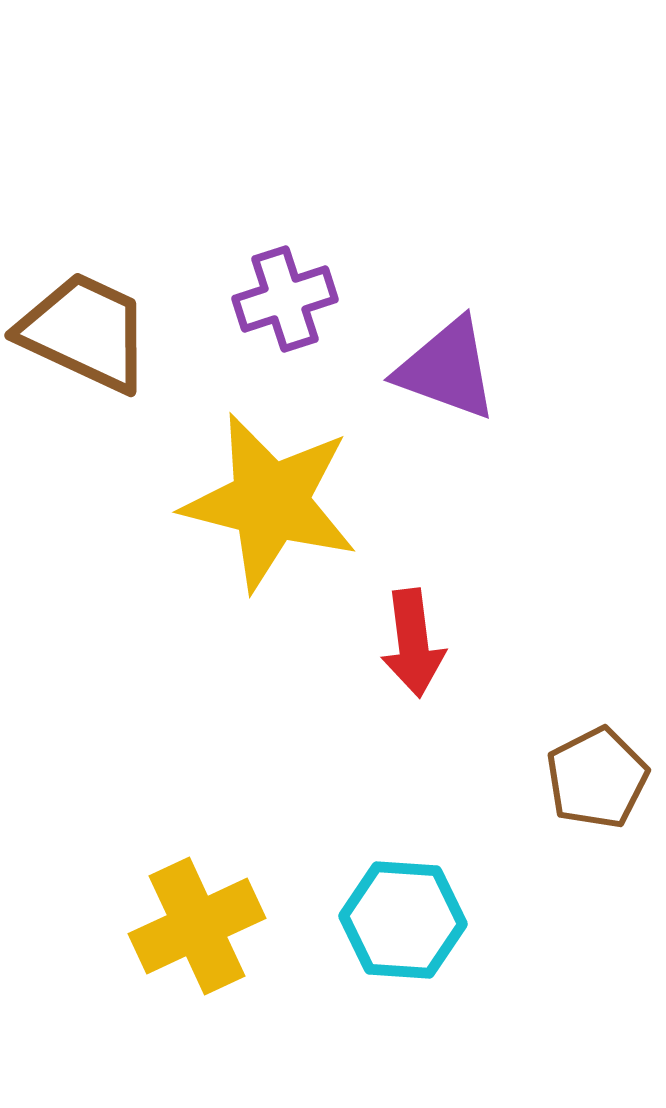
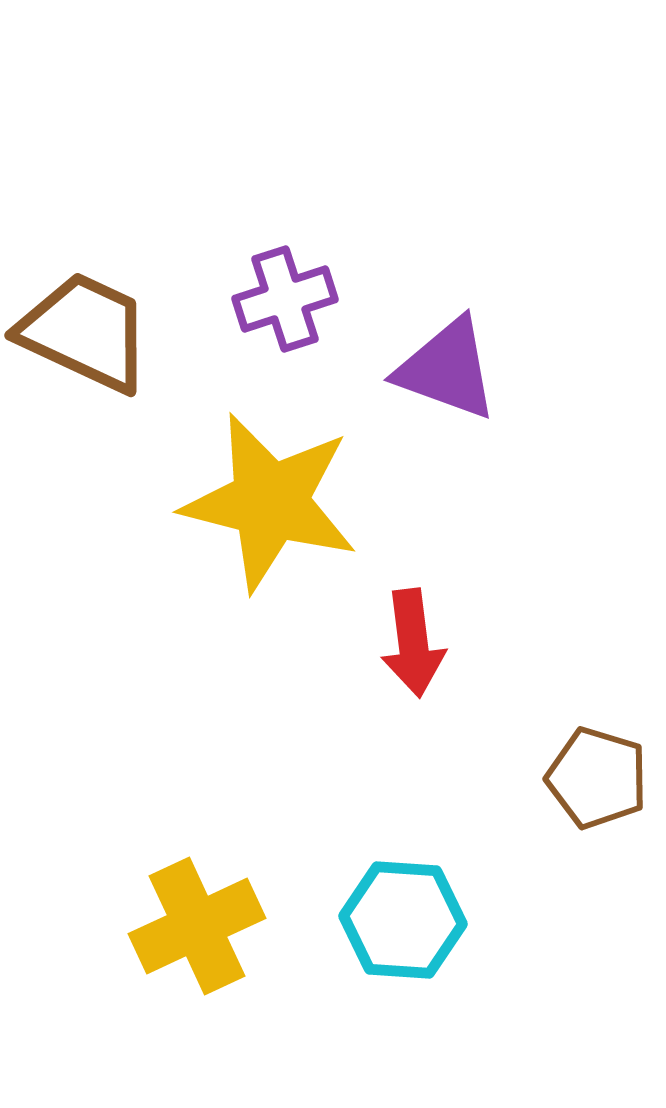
brown pentagon: rotated 28 degrees counterclockwise
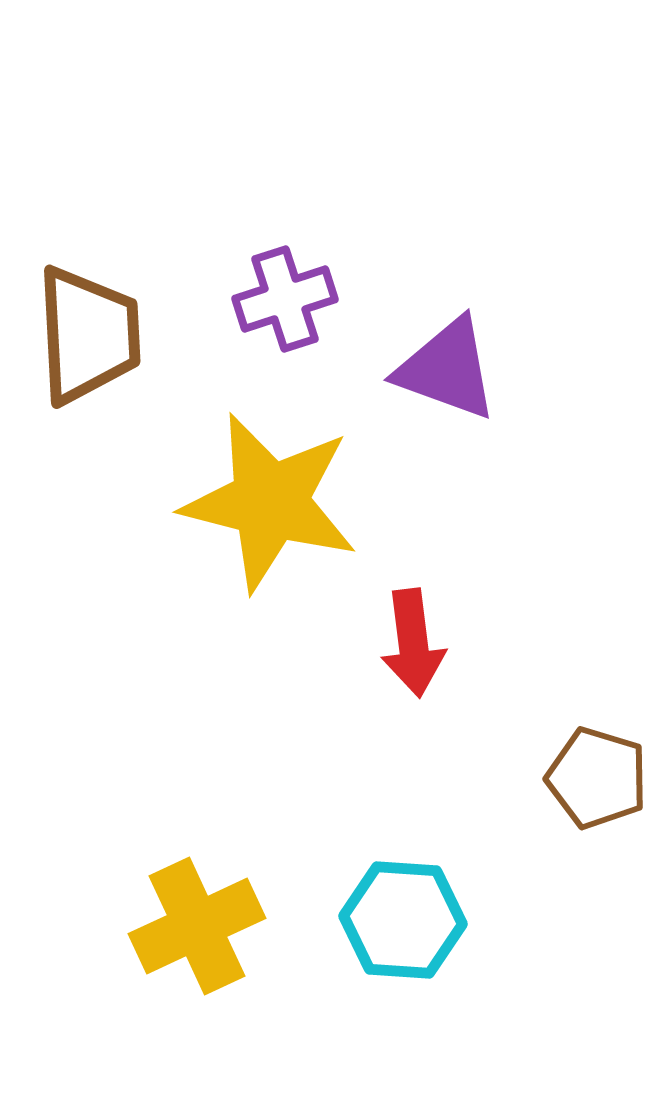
brown trapezoid: moved 3 px right, 3 px down; rotated 62 degrees clockwise
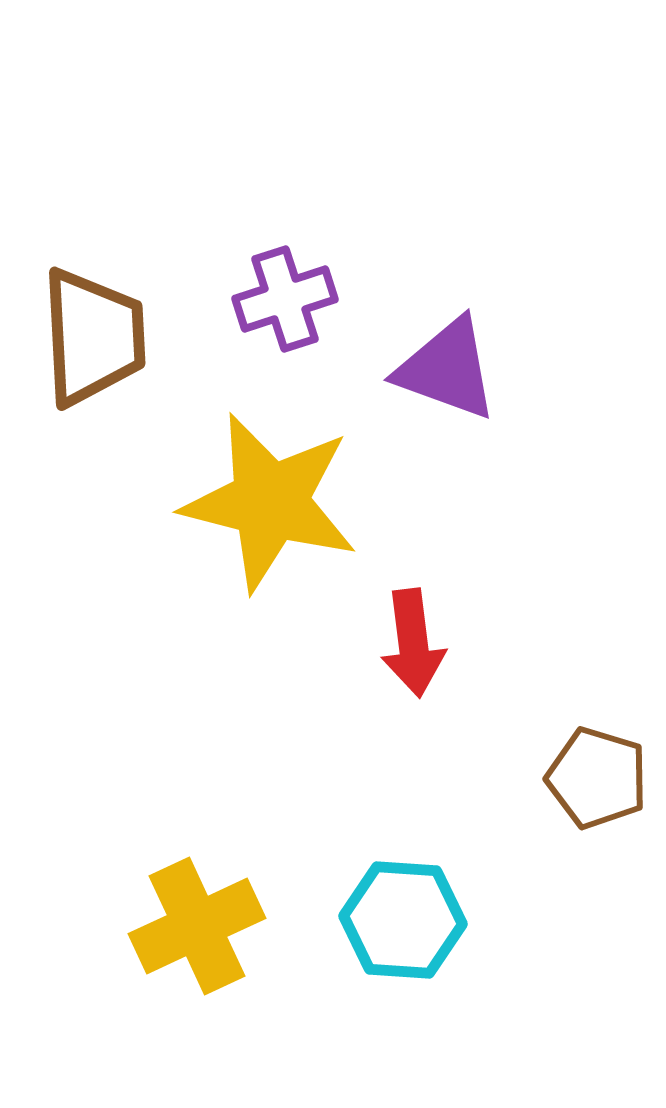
brown trapezoid: moved 5 px right, 2 px down
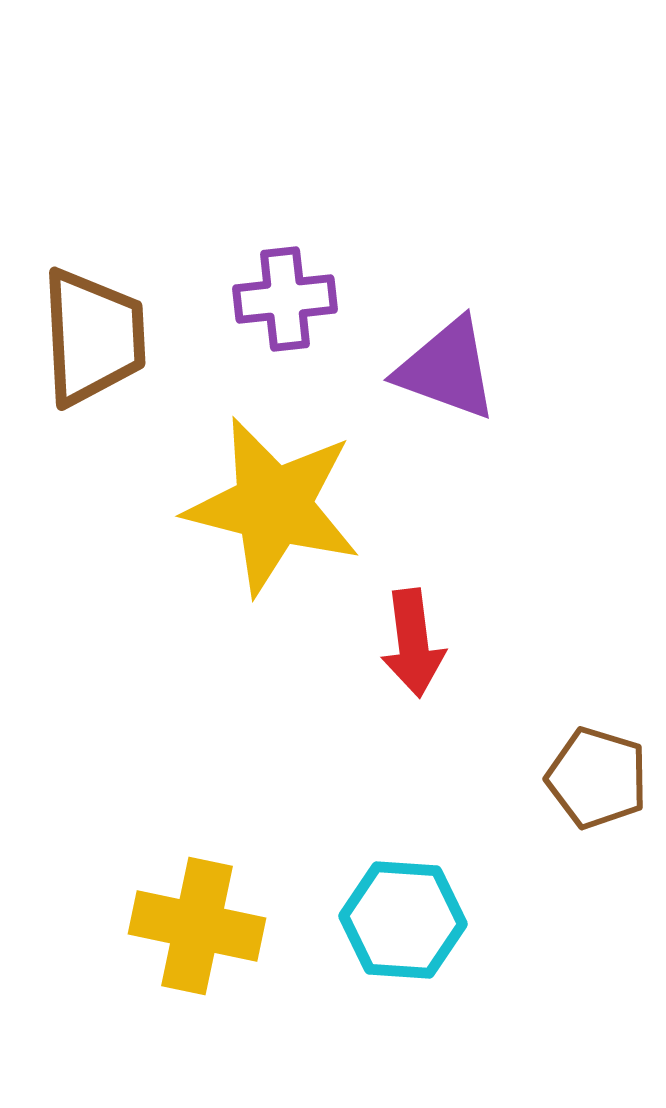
purple cross: rotated 12 degrees clockwise
yellow star: moved 3 px right, 4 px down
yellow cross: rotated 37 degrees clockwise
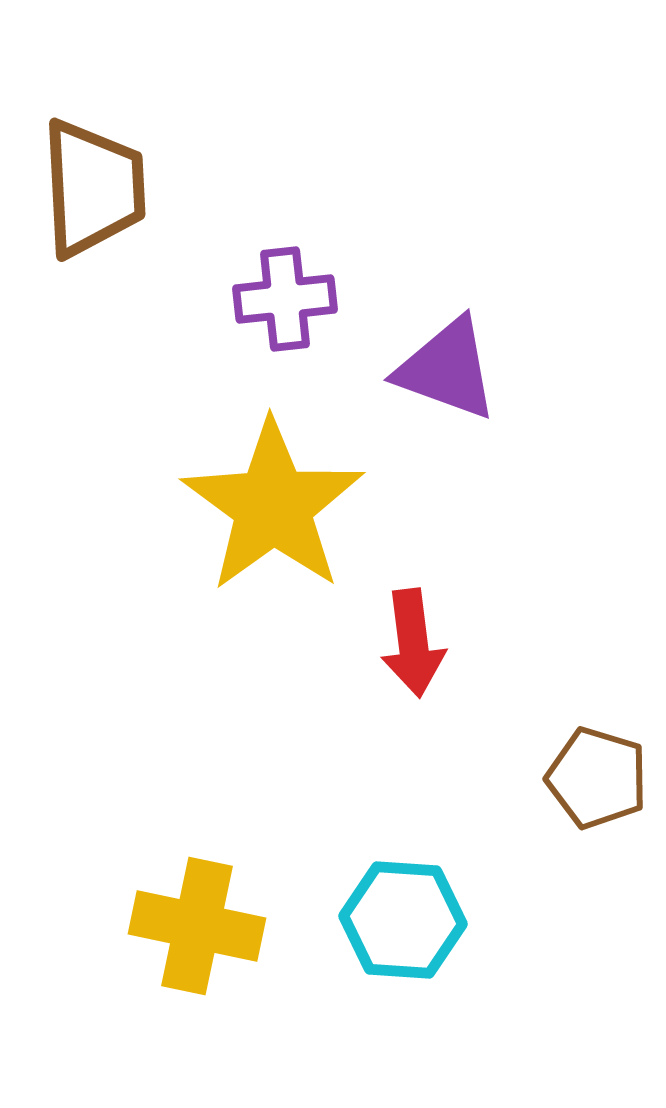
brown trapezoid: moved 149 px up
yellow star: rotated 22 degrees clockwise
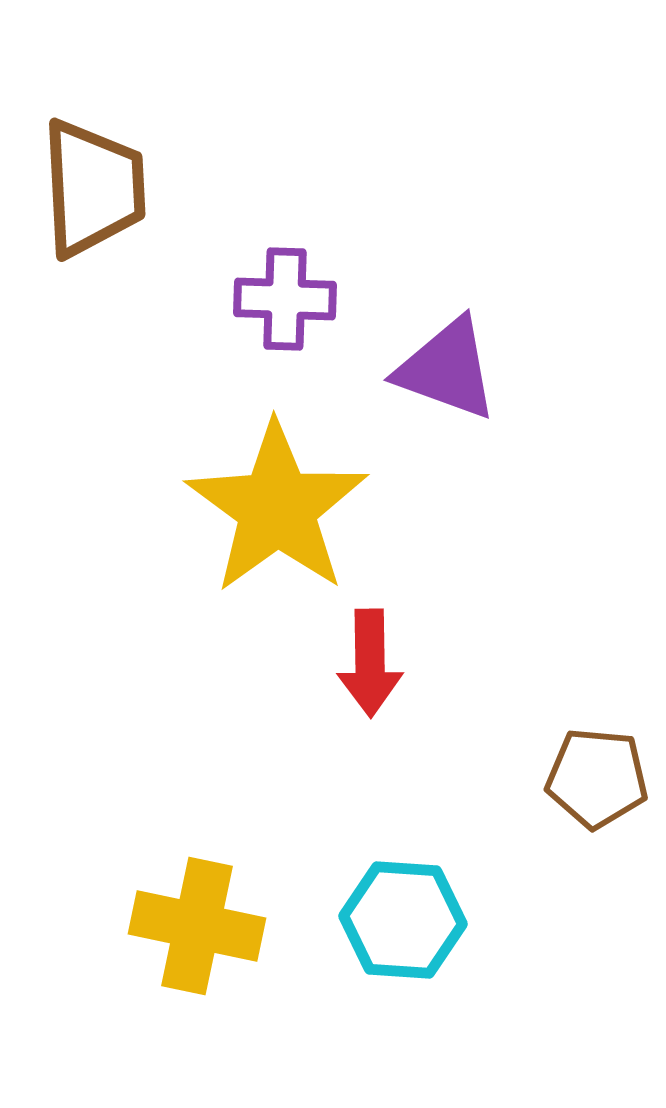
purple cross: rotated 8 degrees clockwise
yellow star: moved 4 px right, 2 px down
red arrow: moved 43 px left, 20 px down; rotated 6 degrees clockwise
brown pentagon: rotated 12 degrees counterclockwise
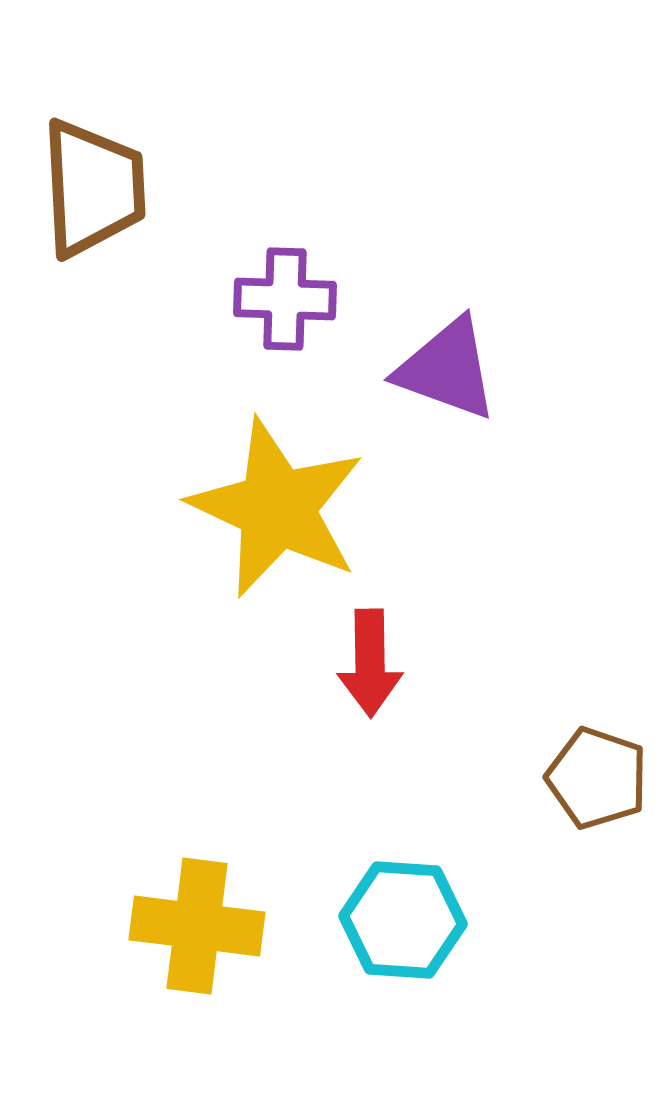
yellow star: rotated 11 degrees counterclockwise
brown pentagon: rotated 14 degrees clockwise
yellow cross: rotated 5 degrees counterclockwise
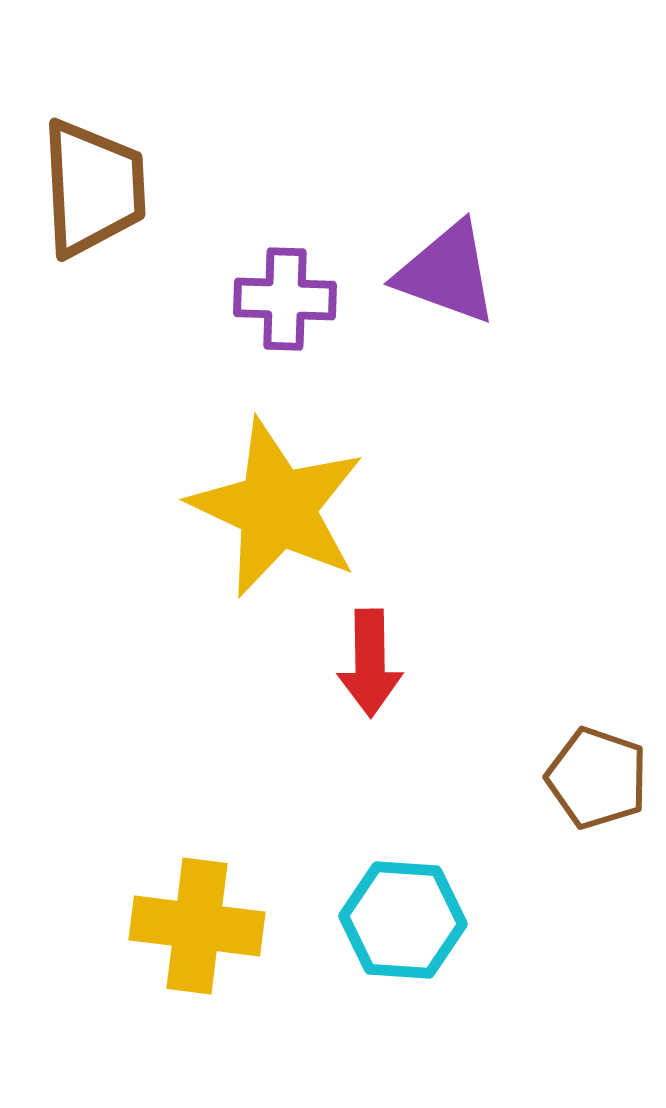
purple triangle: moved 96 px up
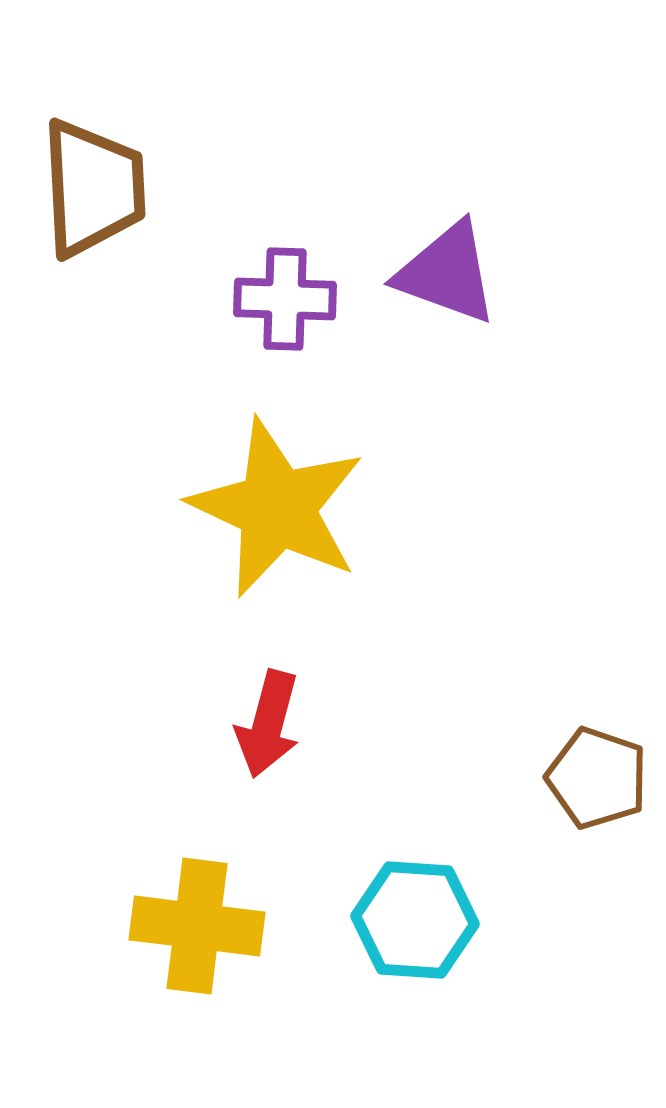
red arrow: moved 102 px left, 61 px down; rotated 16 degrees clockwise
cyan hexagon: moved 12 px right
